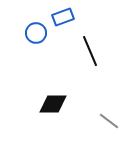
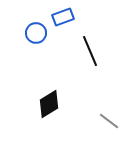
black diamond: moved 4 px left; rotated 32 degrees counterclockwise
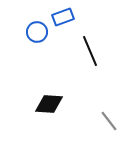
blue circle: moved 1 px right, 1 px up
black diamond: rotated 36 degrees clockwise
gray line: rotated 15 degrees clockwise
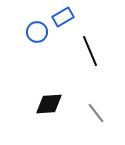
blue rectangle: rotated 10 degrees counterclockwise
black diamond: rotated 8 degrees counterclockwise
gray line: moved 13 px left, 8 px up
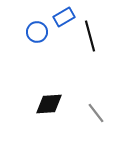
blue rectangle: moved 1 px right
black line: moved 15 px up; rotated 8 degrees clockwise
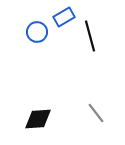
black diamond: moved 11 px left, 15 px down
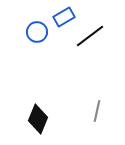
black line: rotated 68 degrees clockwise
gray line: moved 1 px right, 2 px up; rotated 50 degrees clockwise
black diamond: rotated 64 degrees counterclockwise
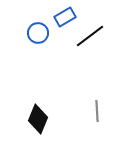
blue rectangle: moved 1 px right
blue circle: moved 1 px right, 1 px down
gray line: rotated 15 degrees counterclockwise
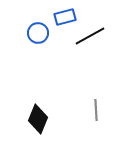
blue rectangle: rotated 15 degrees clockwise
black line: rotated 8 degrees clockwise
gray line: moved 1 px left, 1 px up
